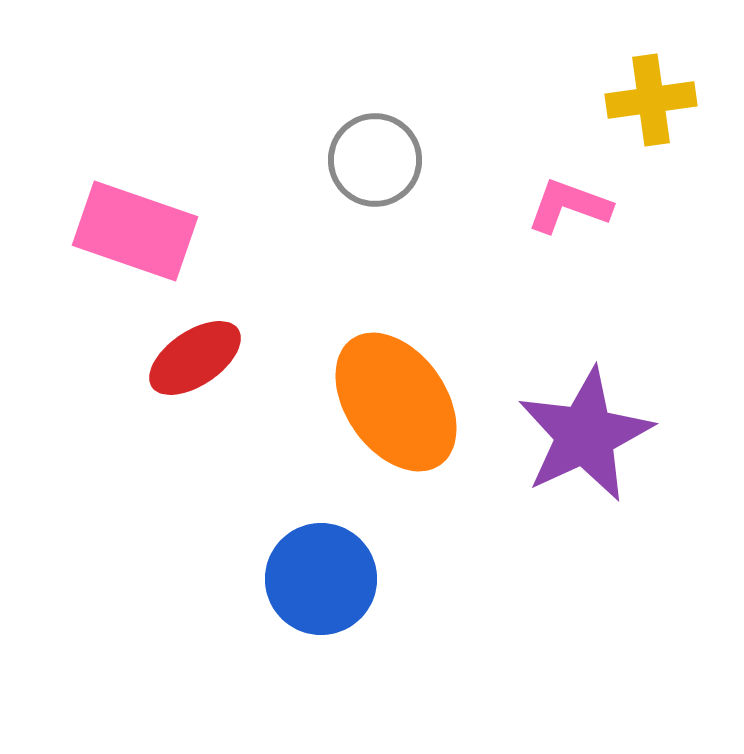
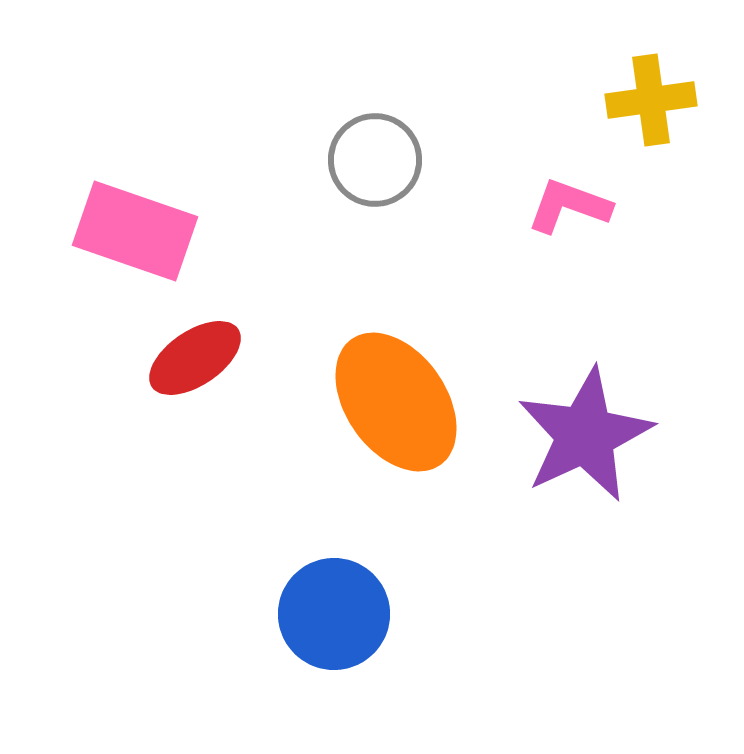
blue circle: moved 13 px right, 35 px down
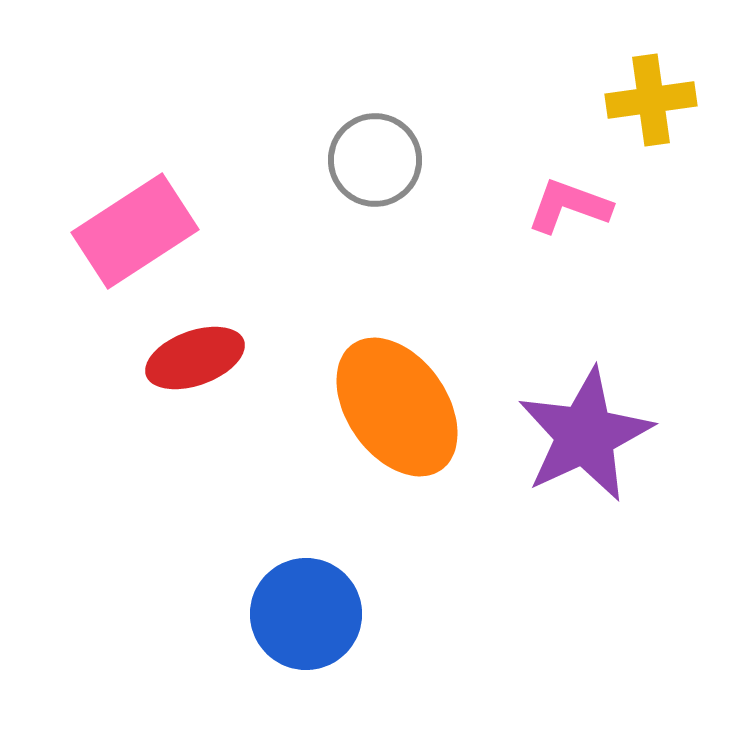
pink rectangle: rotated 52 degrees counterclockwise
red ellipse: rotated 14 degrees clockwise
orange ellipse: moved 1 px right, 5 px down
blue circle: moved 28 px left
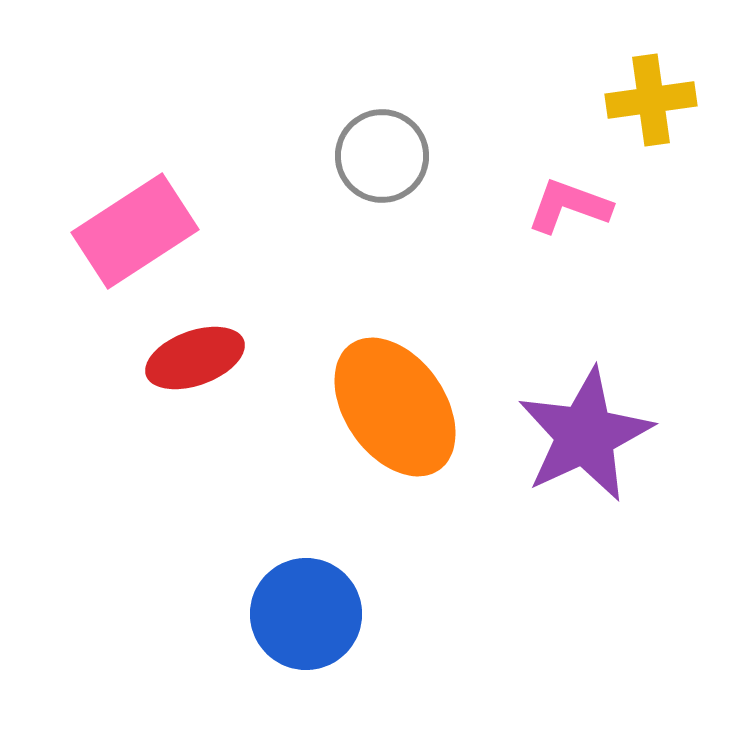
gray circle: moved 7 px right, 4 px up
orange ellipse: moved 2 px left
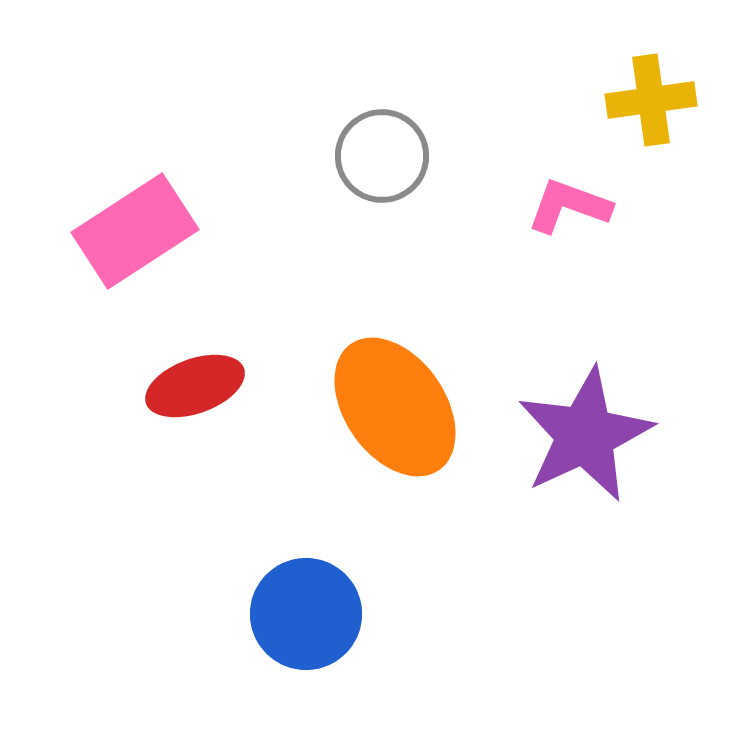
red ellipse: moved 28 px down
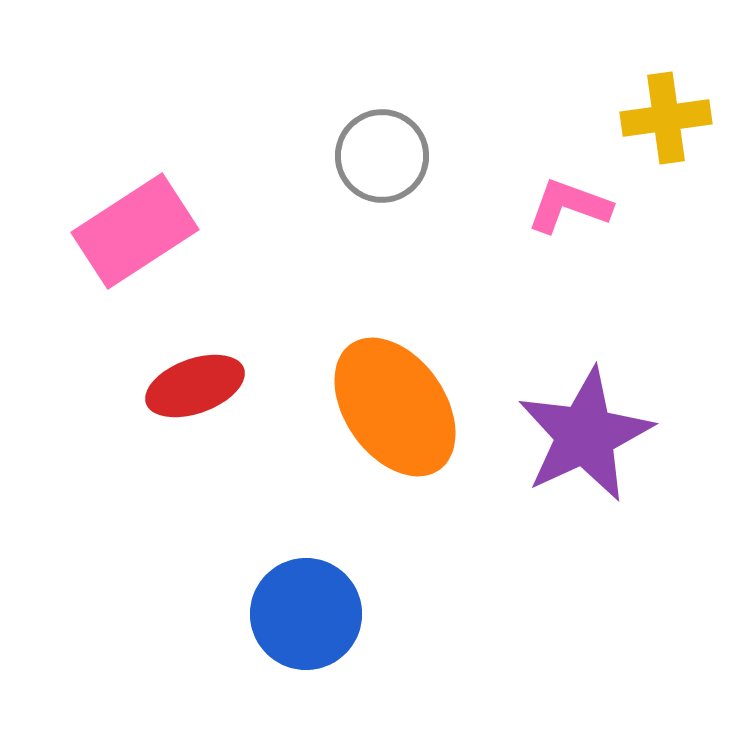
yellow cross: moved 15 px right, 18 px down
